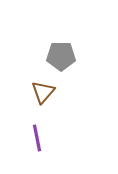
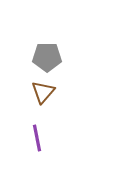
gray pentagon: moved 14 px left, 1 px down
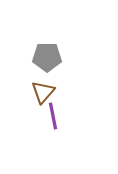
purple line: moved 16 px right, 22 px up
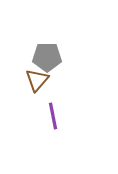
brown triangle: moved 6 px left, 12 px up
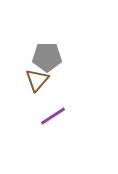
purple line: rotated 68 degrees clockwise
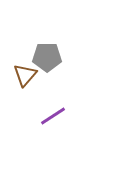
brown triangle: moved 12 px left, 5 px up
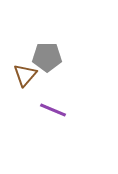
purple line: moved 6 px up; rotated 56 degrees clockwise
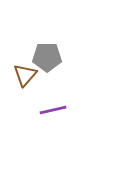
purple line: rotated 36 degrees counterclockwise
